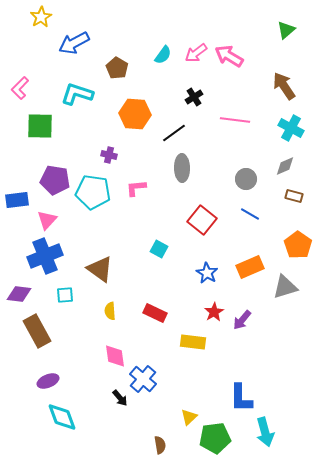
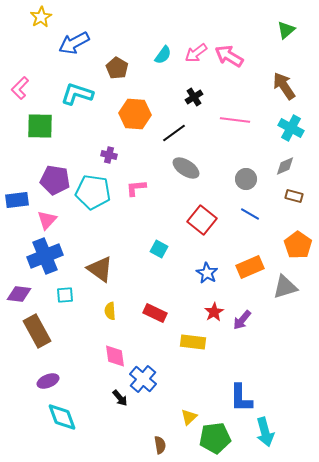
gray ellipse at (182, 168): moved 4 px right; rotated 56 degrees counterclockwise
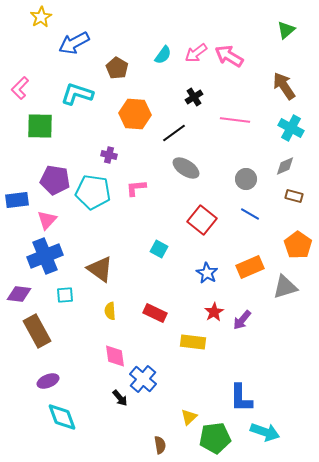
cyan arrow at (265, 432): rotated 56 degrees counterclockwise
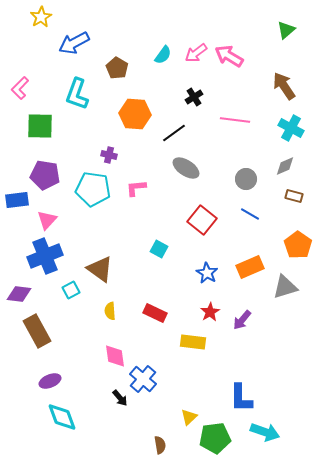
cyan L-shape at (77, 94): rotated 88 degrees counterclockwise
purple pentagon at (55, 180): moved 10 px left, 5 px up
cyan pentagon at (93, 192): moved 3 px up
cyan square at (65, 295): moved 6 px right, 5 px up; rotated 24 degrees counterclockwise
red star at (214, 312): moved 4 px left
purple ellipse at (48, 381): moved 2 px right
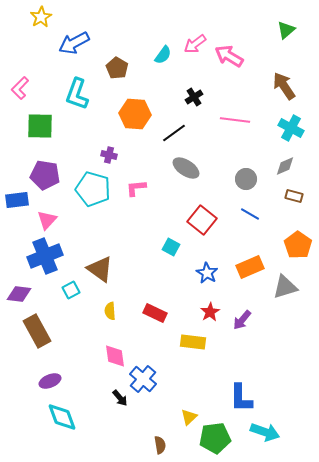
pink arrow at (196, 53): moved 1 px left, 9 px up
cyan pentagon at (93, 189): rotated 8 degrees clockwise
cyan square at (159, 249): moved 12 px right, 2 px up
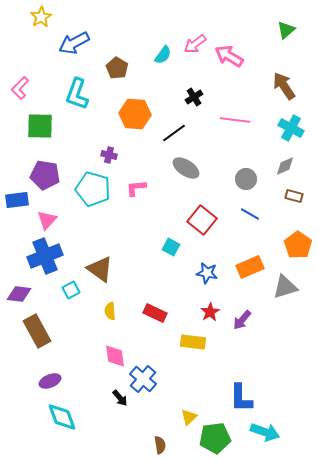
blue star at (207, 273): rotated 20 degrees counterclockwise
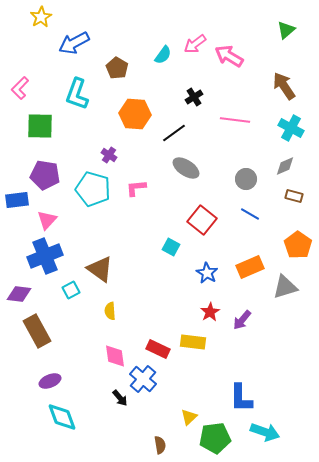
purple cross at (109, 155): rotated 21 degrees clockwise
blue star at (207, 273): rotated 20 degrees clockwise
red rectangle at (155, 313): moved 3 px right, 36 px down
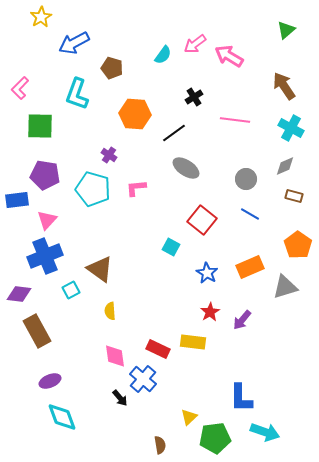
brown pentagon at (117, 68): moved 5 px left; rotated 15 degrees counterclockwise
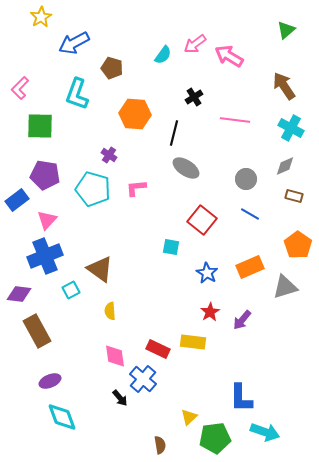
black line at (174, 133): rotated 40 degrees counterclockwise
blue rectangle at (17, 200): rotated 30 degrees counterclockwise
cyan square at (171, 247): rotated 18 degrees counterclockwise
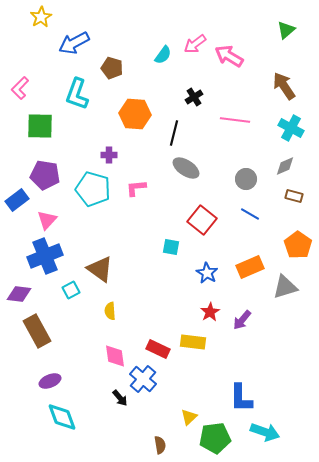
purple cross at (109, 155): rotated 35 degrees counterclockwise
